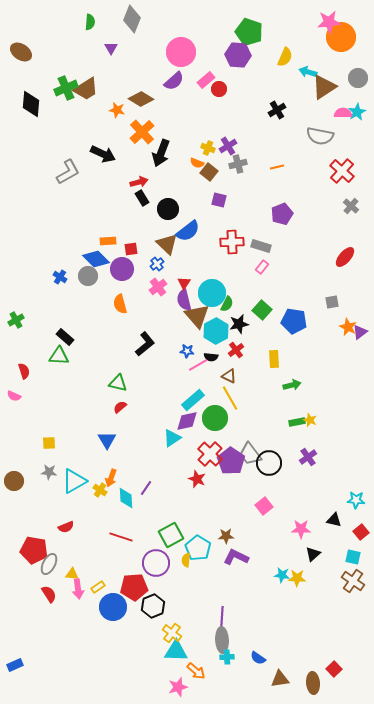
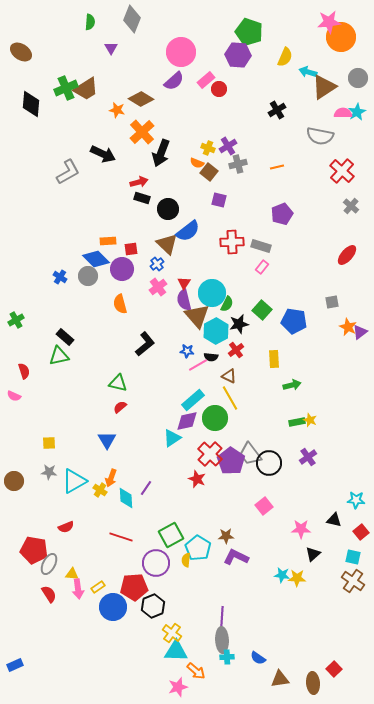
black rectangle at (142, 198): rotated 42 degrees counterclockwise
red ellipse at (345, 257): moved 2 px right, 2 px up
green triangle at (59, 356): rotated 15 degrees counterclockwise
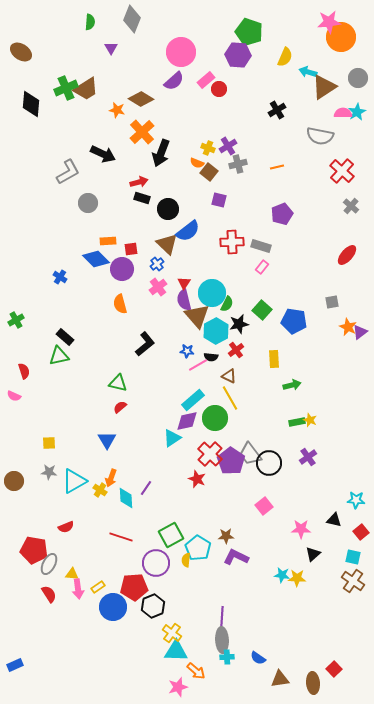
gray circle at (88, 276): moved 73 px up
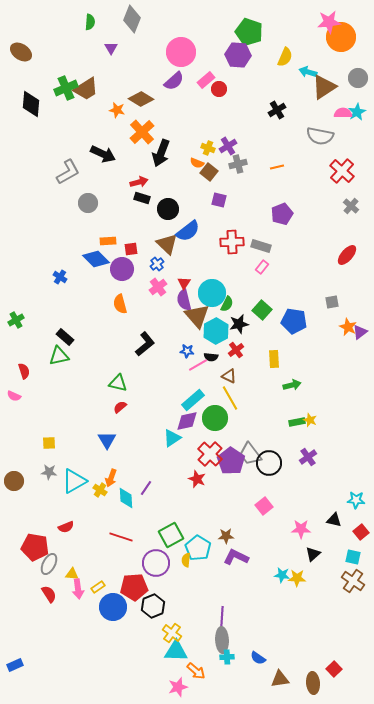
red pentagon at (34, 550): moved 1 px right, 3 px up
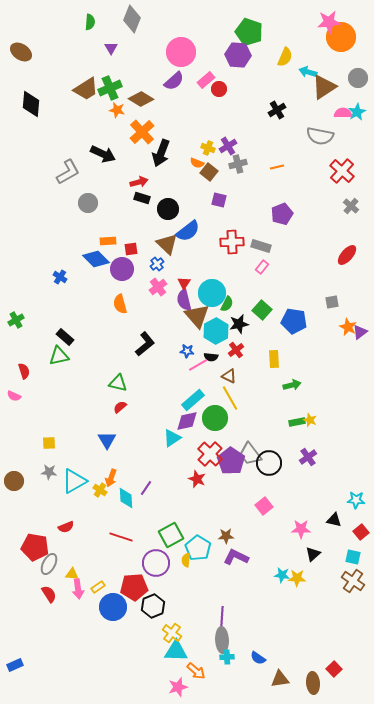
green cross at (66, 88): moved 44 px right
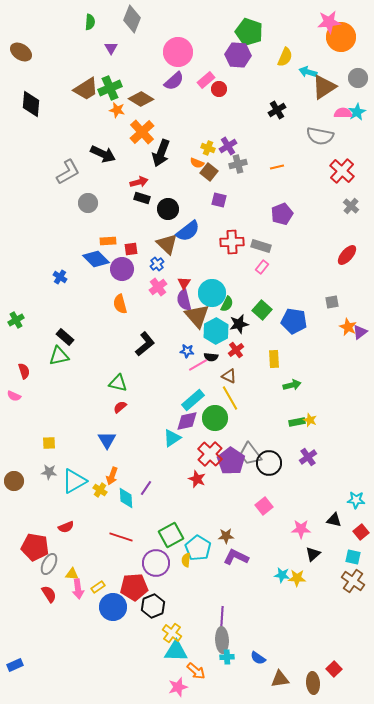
pink circle at (181, 52): moved 3 px left
orange arrow at (111, 478): moved 1 px right, 2 px up
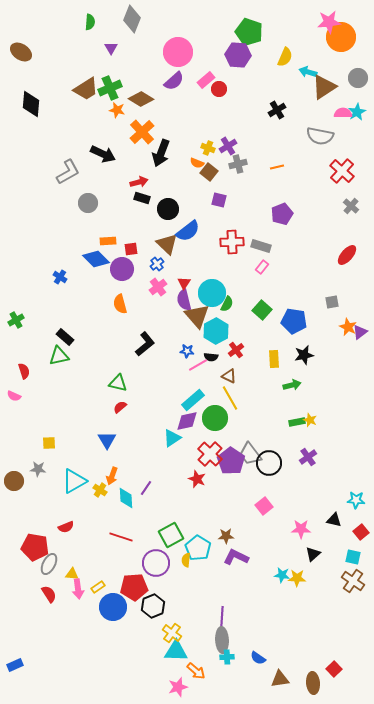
black star at (239, 324): moved 65 px right, 31 px down
gray star at (49, 472): moved 11 px left, 3 px up
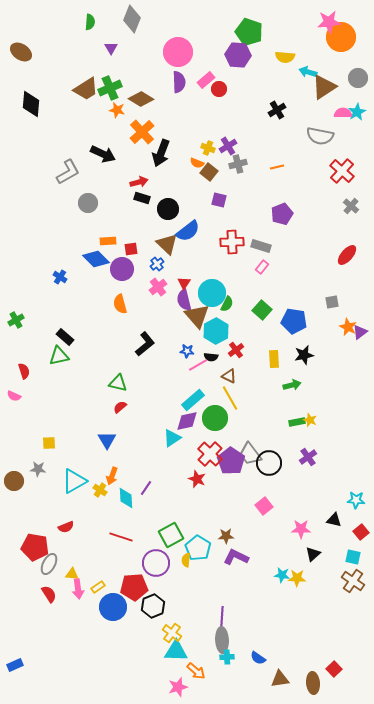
yellow semicircle at (285, 57): rotated 72 degrees clockwise
purple semicircle at (174, 81): moved 5 px right, 1 px down; rotated 50 degrees counterclockwise
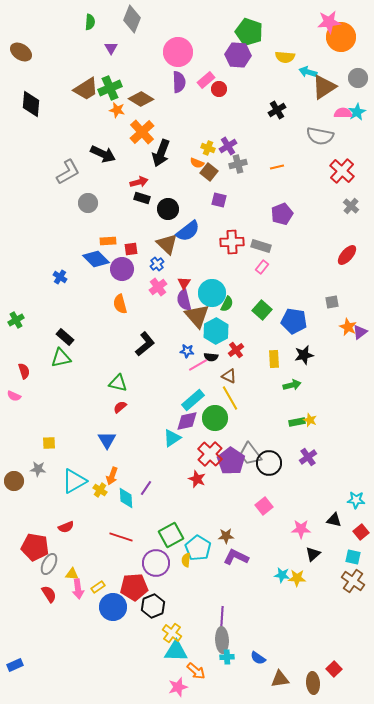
green triangle at (59, 356): moved 2 px right, 2 px down
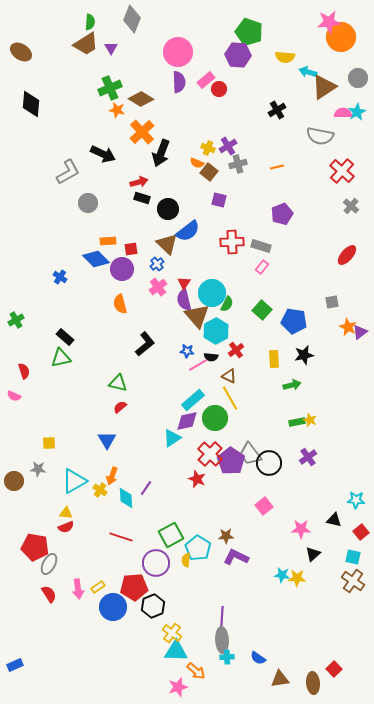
brown trapezoid at (86, 89): moved 45 px up
yellow triangle at (72, 574): moved 6 px left, 61 px up
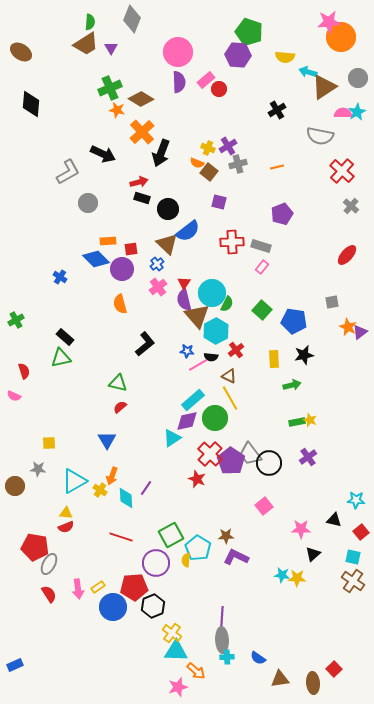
purple square at (219, 200): moved 2 px down
brown circle at (14, 481): moved 1 px right, 5 px down
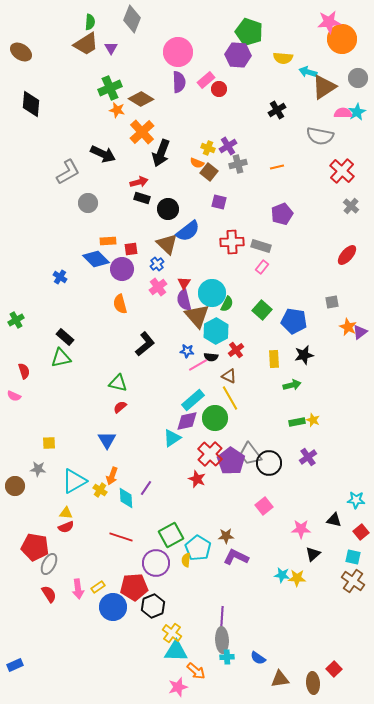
orange circle at (341, 37): moved 1 px right, 2 px down
yellow semicircle at (285, 57): moved 2 px left, 1 px down
yellow star at (310, 420): moved 3 px right
